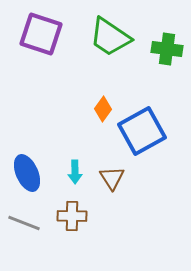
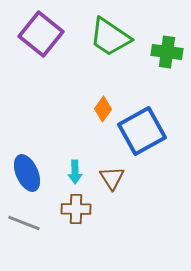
purple square: rotated 21 degrees clockwise
green cross: moved 3 px down
brown cross: moved 4 px right, 7 px up
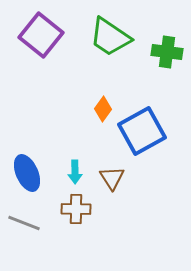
purple square: moved 1 px down
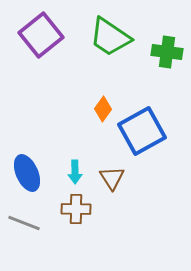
purple square: rotated 12 degrees clockwise
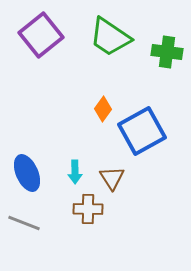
brown cross: moved 12 px right
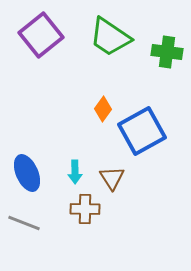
brown cross: moved 3 px left
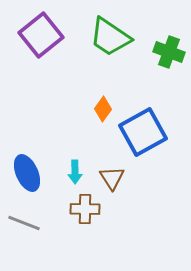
green cross: moved 2 px right; rotated 12 degrees clockwise
blue square: moved 1 px right, 1 px down
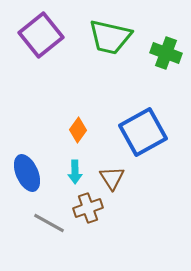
green trapezoid: rotated 21 degrees counterclockwise
green cross: moved 3 px left, 1 px down
orange diamond: moved 25 px left, 21 px down
brown cross: moved 3 px right, 1 px up; rotated 20 degrees counterclockwise
gray line: moved 25 px right; rotated 8 degrees clockwise
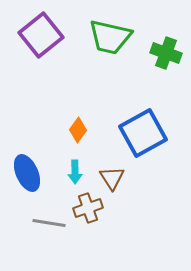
blue square: moved 1 px down
gray line: rotated 20 degrees counterclockwise
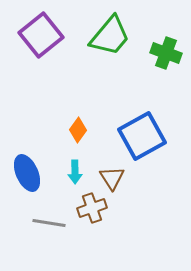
green trapezoid: moved 1 px up; rotated 63 degrees counterclockwise
blue square: moved 1 px left, 3 px down
brown cross: moved 4 px right
